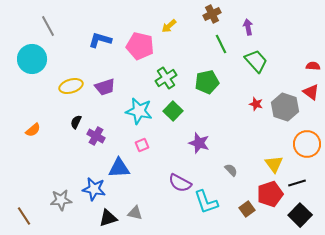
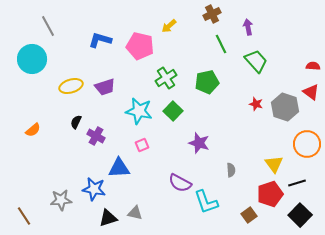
gray semicircle: rotated 40 degrees clockwise
brown square: moved 2 px right, 6 px down
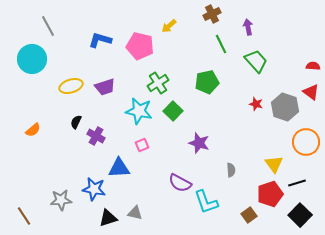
green cross: moved 8 px left, 5 px down
orange circle: moved 1 px left, 2 px up
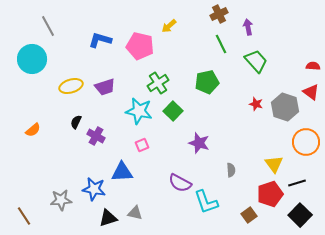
brown cross: moved 7 px right
blue triangle: moved 3 px right, 4 px down
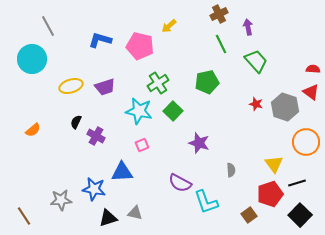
red semicircle: moved 3 px down
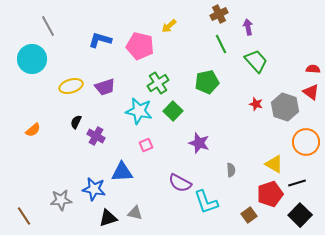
pink square: moved 4 px right
yellow triangle: rotated 24 degrees counterclockwise
